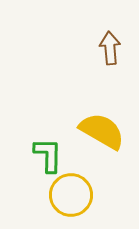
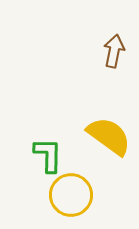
brown arrow: moved 4 px right, 3 px down; rotated 16 degrees clockwise
yellow semicircle: moved 7 px right, 5 px down; rotated 6 degrees clockwise
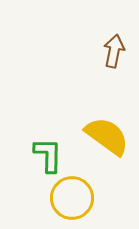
yellow semicircle: moved 2 px left
yellow circle: moved 1 px right, 3 px down
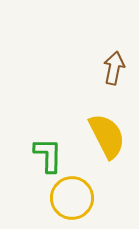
brown arrow: moved 17 px down
yellow semicircle: rotated 27 degrees clockwise
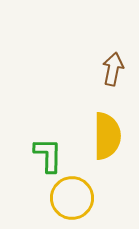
brown arrow: moved 1 px left, 1 px down
yellow semicircle: rotated 27 degrees clockwise
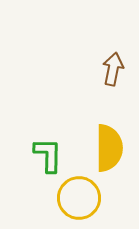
yellow semicircle: moved 2 px right, 12 px down
yellow circle: moved 7 px right
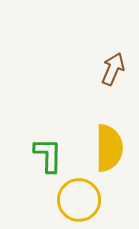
brown arrow: rotated 12 degrees clockwise
yellow circle: moved 2 px down
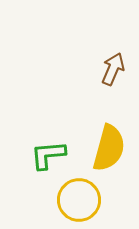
yellow semicircle: rotated 15 degrees clockwise
green L-shape: rotated 96 degrees counterclockwise
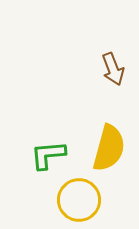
brown arrow: rotated 136 degrees clockwise
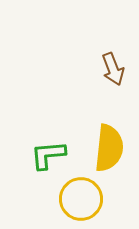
yellow semicircle: rotated 9 degrees counterclockwise
yellow circle: moved 2 px right, 1 px up
